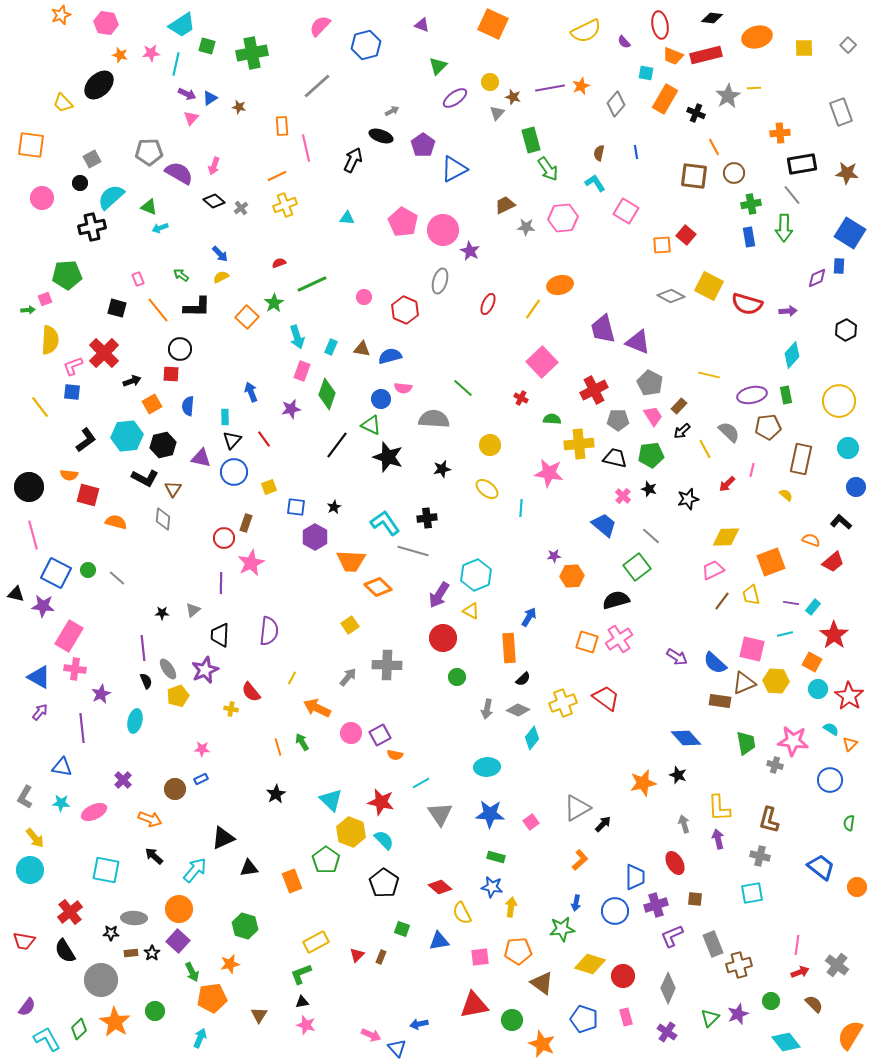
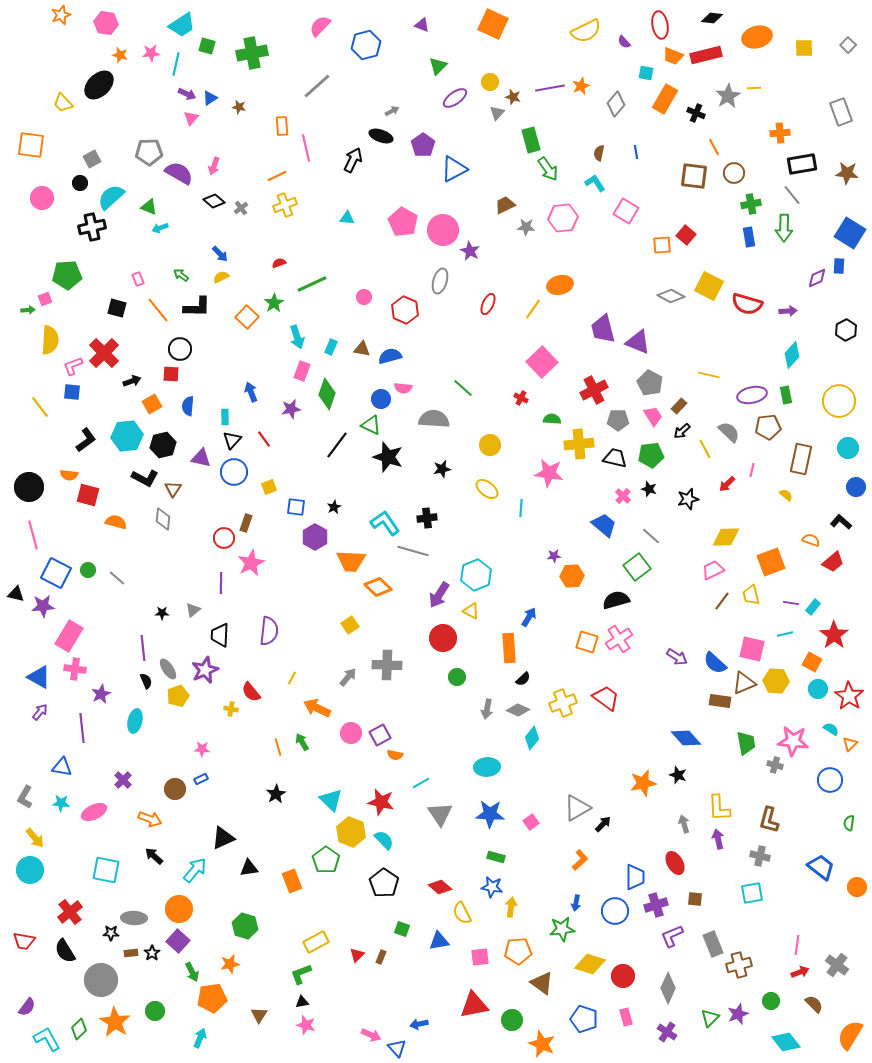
purple star at (43, 606): rotated 10 degrees counterclockwise
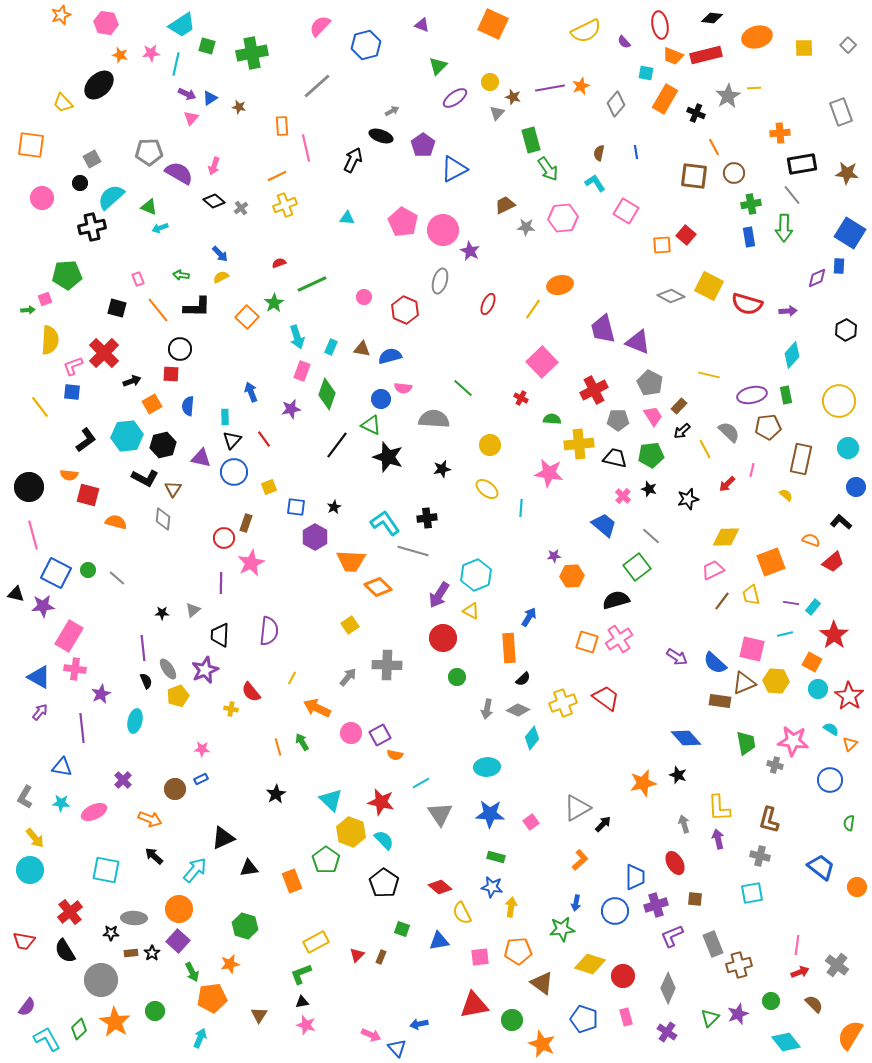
green arrow at (181, 275): rotated 28 degrees counterclockwise
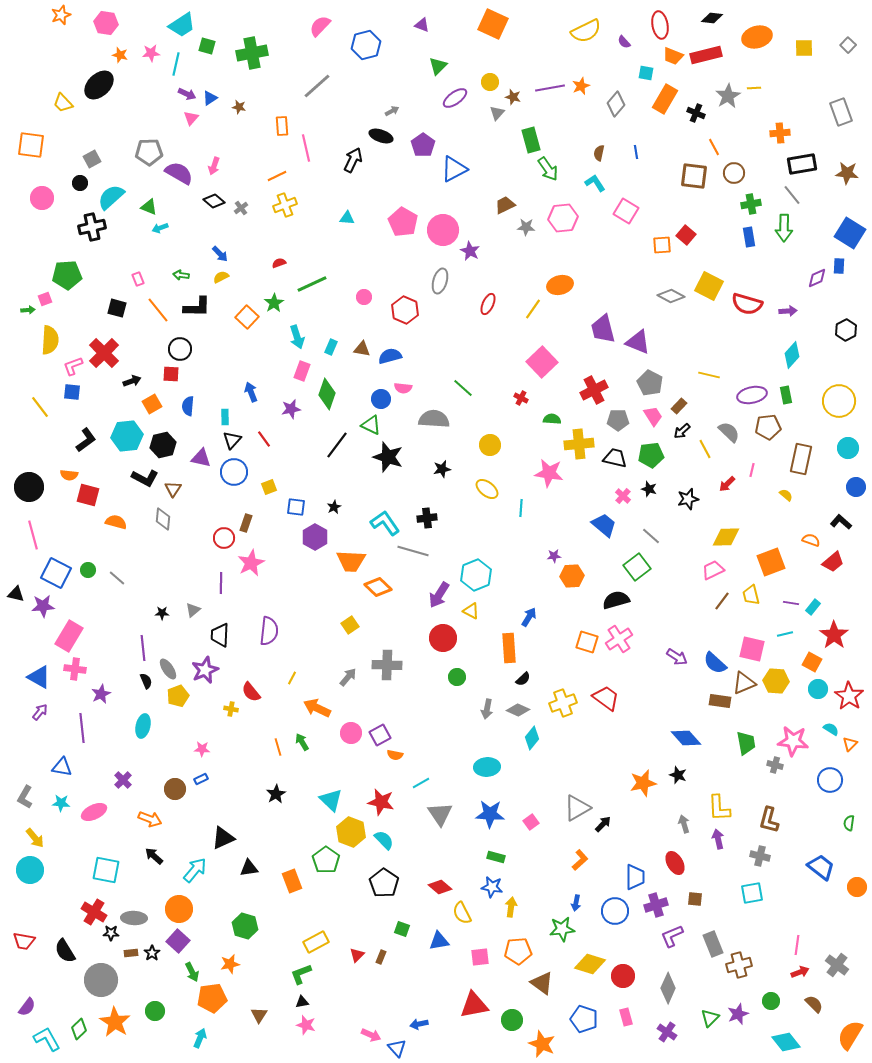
cyan ellipse at (135, 721): moved 8 px right, 5 px down
red cross at (70, 912): moved 24 px right; rotated 20 degrees counterclockwise
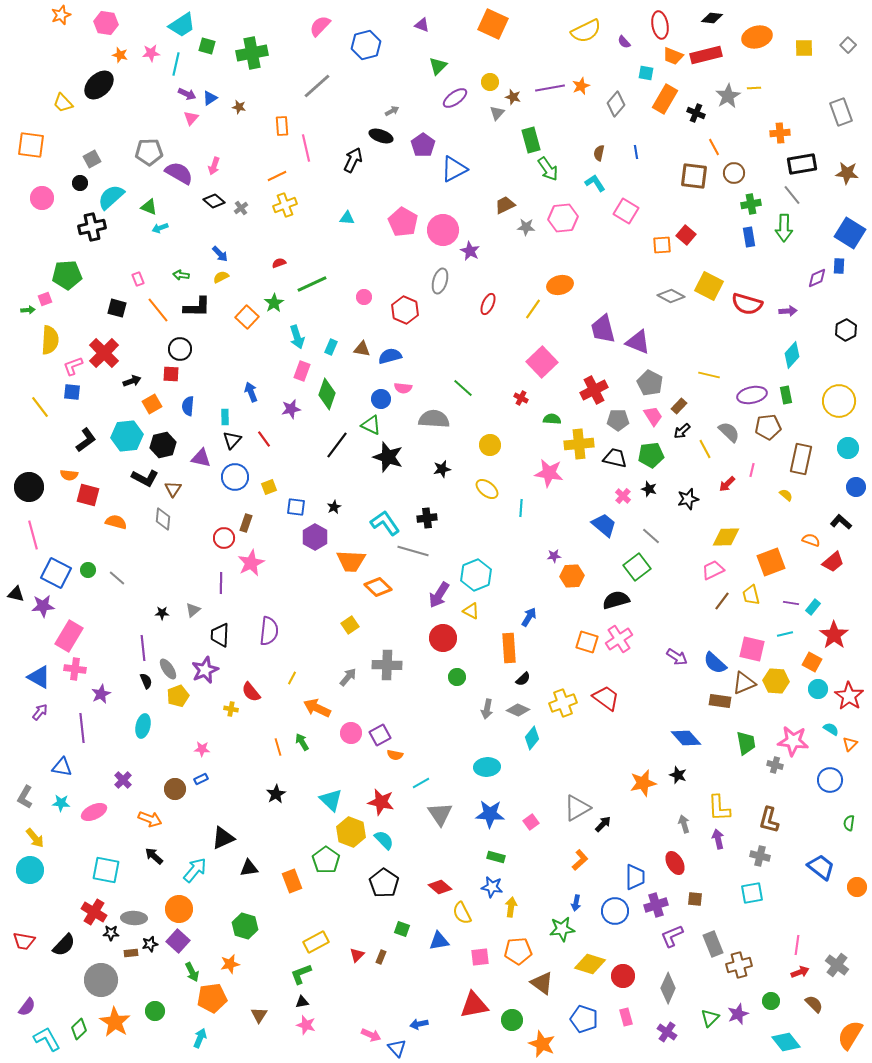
blue circle at (234, 472): moved 1 px right, 5 px down
black semicircle at (65, 951): moved 1 px left, 6 px up; rotated 105 degrees counterclockwise
black star at (152, 953): moved 2 px left, 9 px up; rotated 21 degrees clockwise
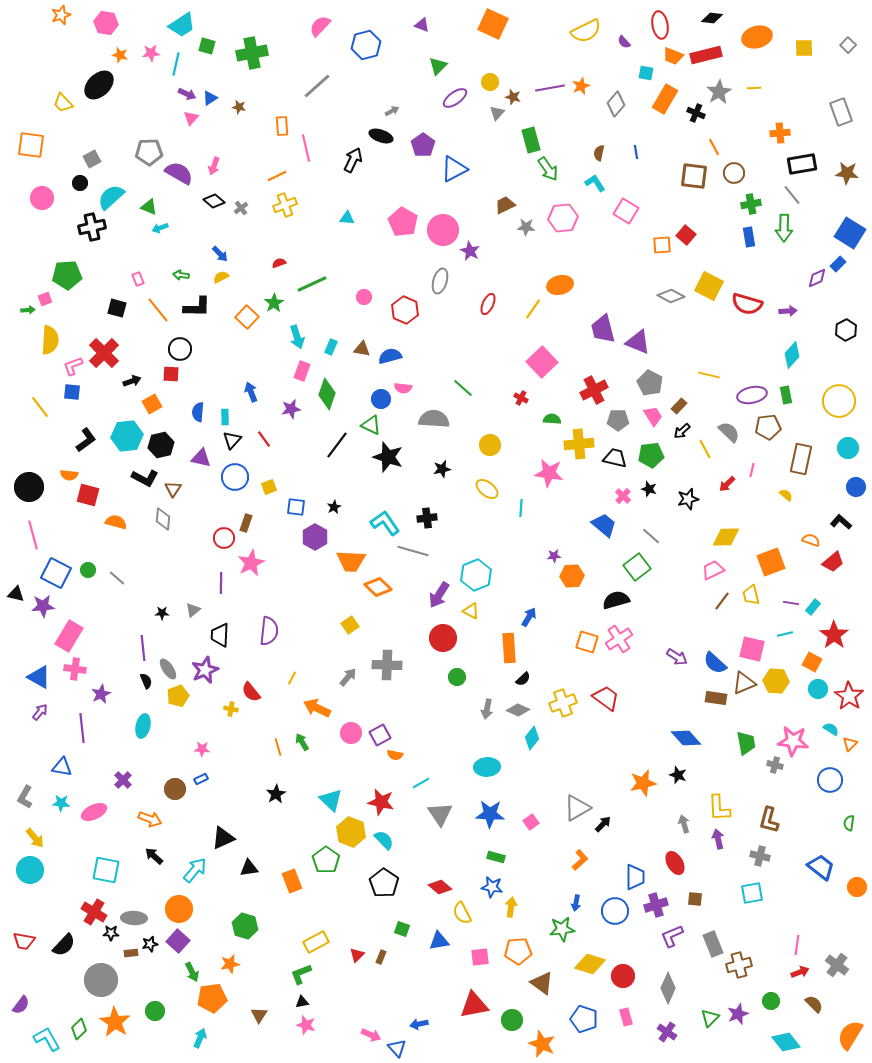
gray star at (728, 96): moved 9 px left, 4 px up
blue rectangle at (839, 266): moved 1 px left, 2 px up; rotated 42 degrees clockwise
blue semicircle at (188, 406): moved 10 px right, 6 px down
black hexagon at (163, 445): moved 2 px left
brown rectangle at (720, 701): moved 4 px left, 3 px up
purple semicircle at (27, 1007): moved 6 px left, 2 px up
